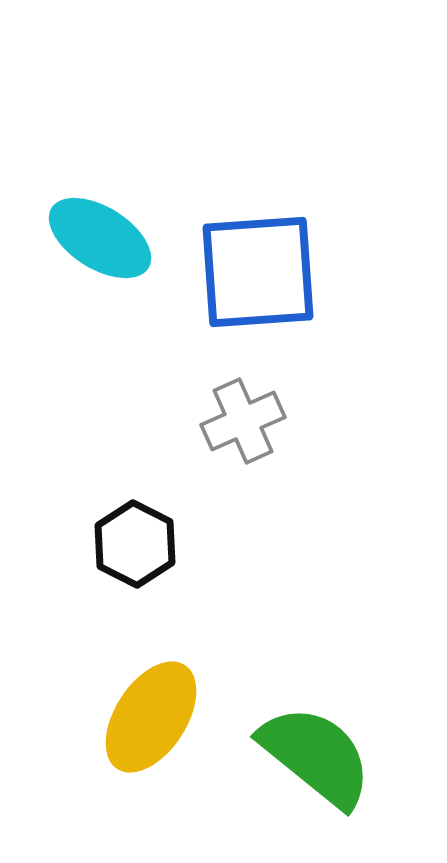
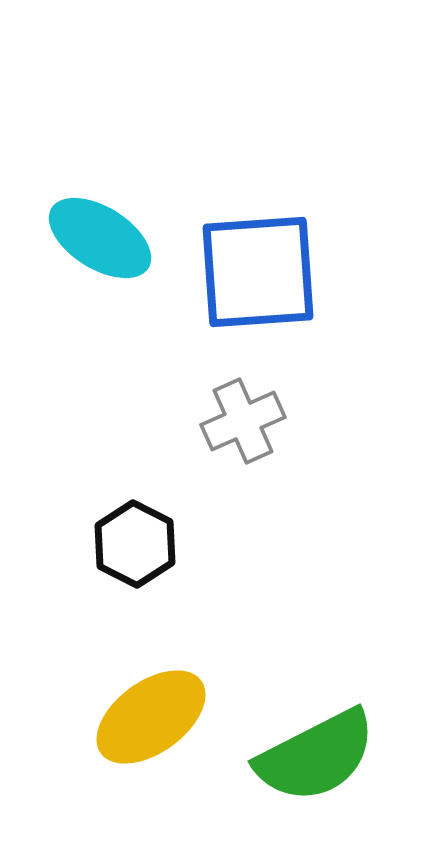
yellow ellipse: rotated 21 degrees clockwise
green semicircle: rotated 114 degrees clockwise
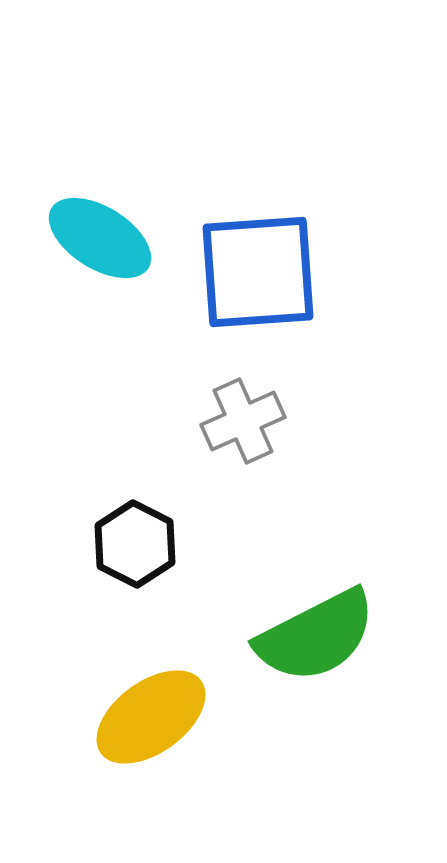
green semicircle: moved 120 px up
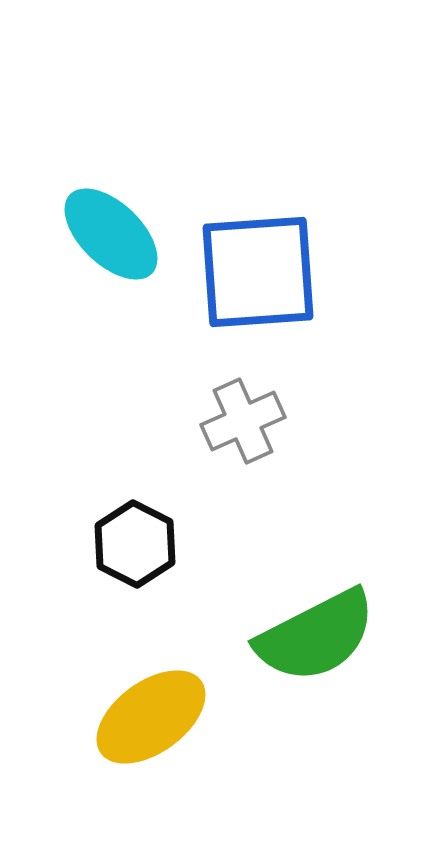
cyan ellipse: moved 11 px right, 4 px up; rotated 12 degrees clockwise
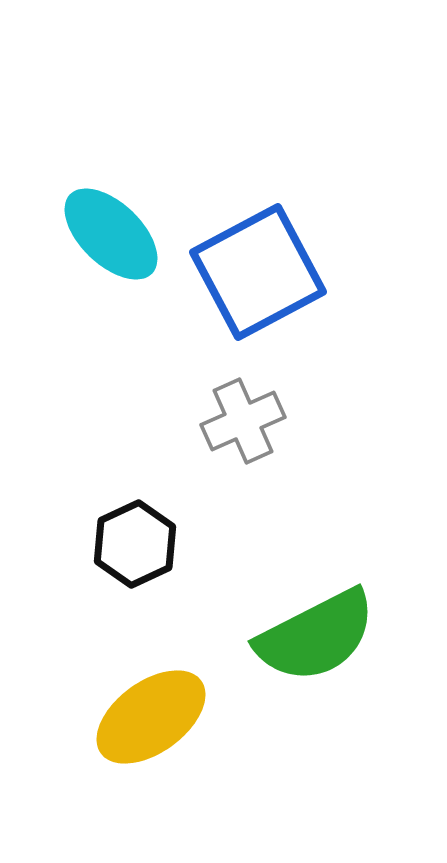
blue square: rotated 24 degrees counterclockwise
black hexagon: rotated 8 degrees clockwise
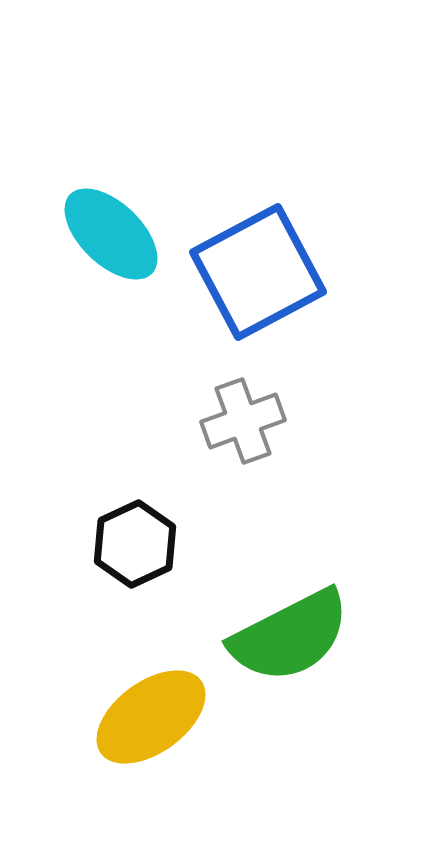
gray cross: rotated 4 degrees clockwise
green semicircle: moved 26 px left
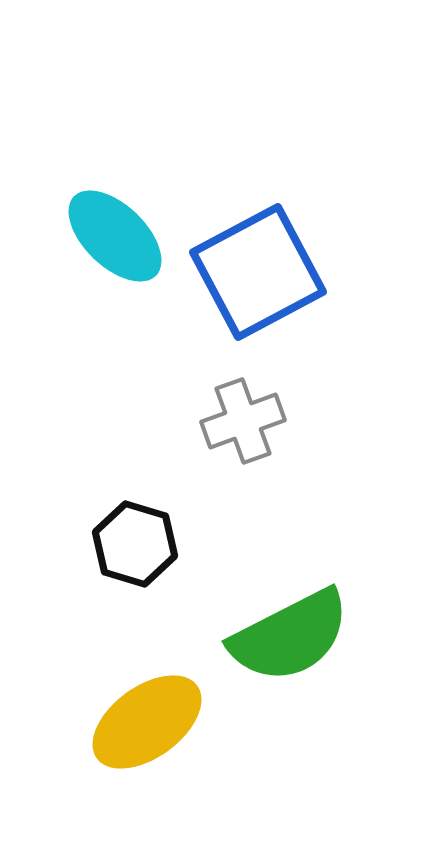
cyan ellipse: moved 4 px right, 2 px down
black hexagon: rotated 18 degrees counterclockwise
yellow ellipse: moved 4 px left, 5 px down
